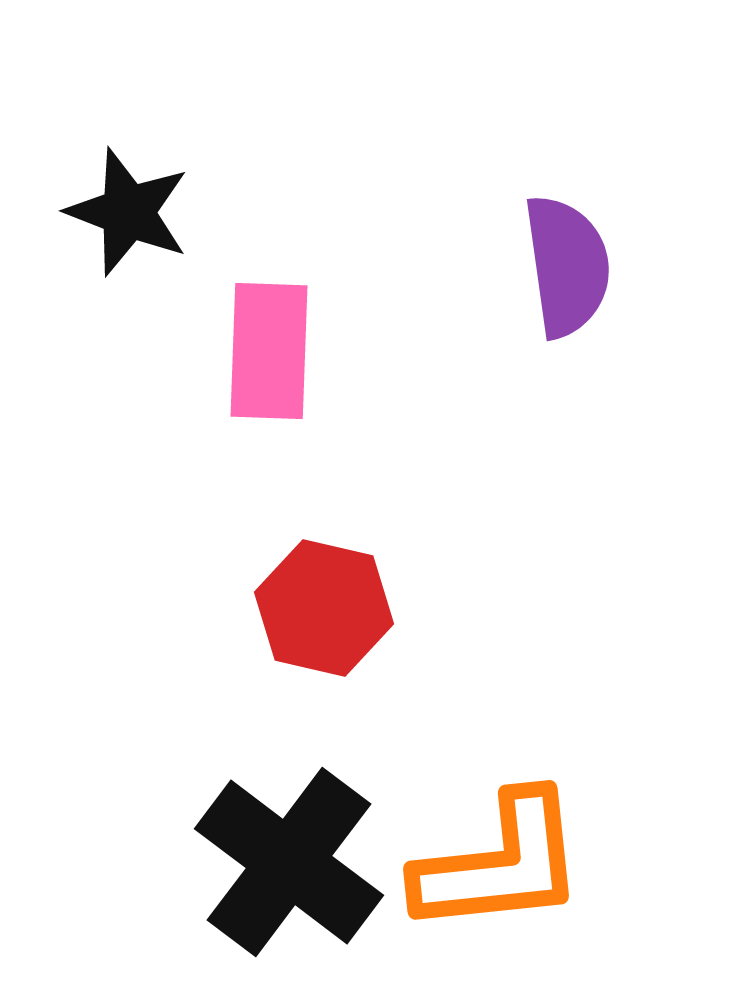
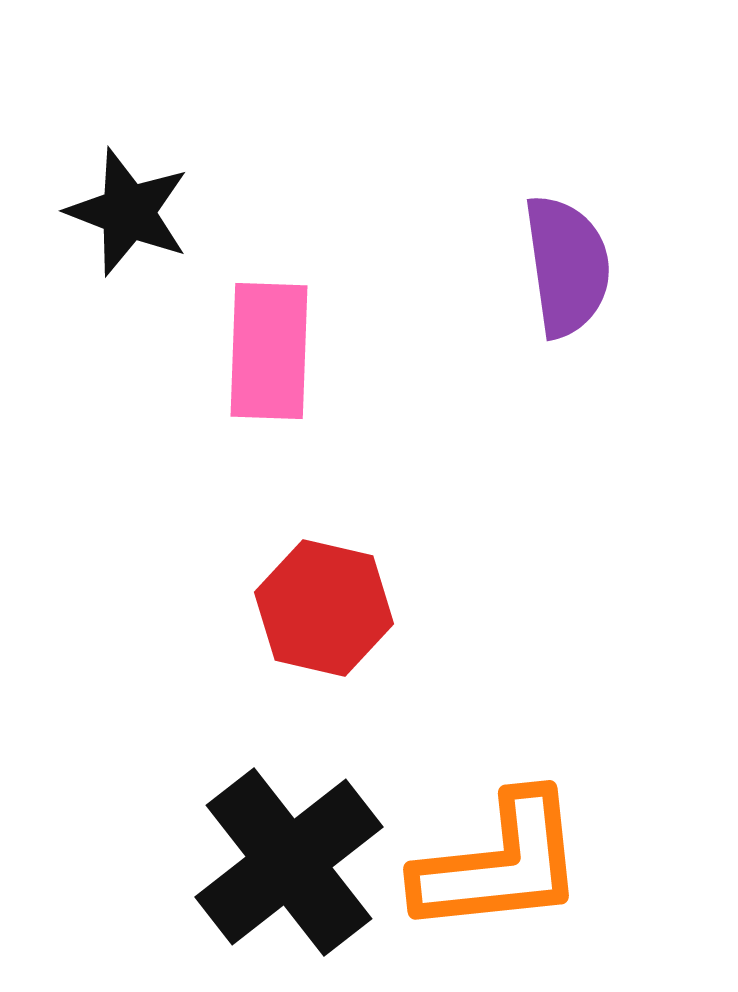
black cross: rotated 15 degrees clockwise
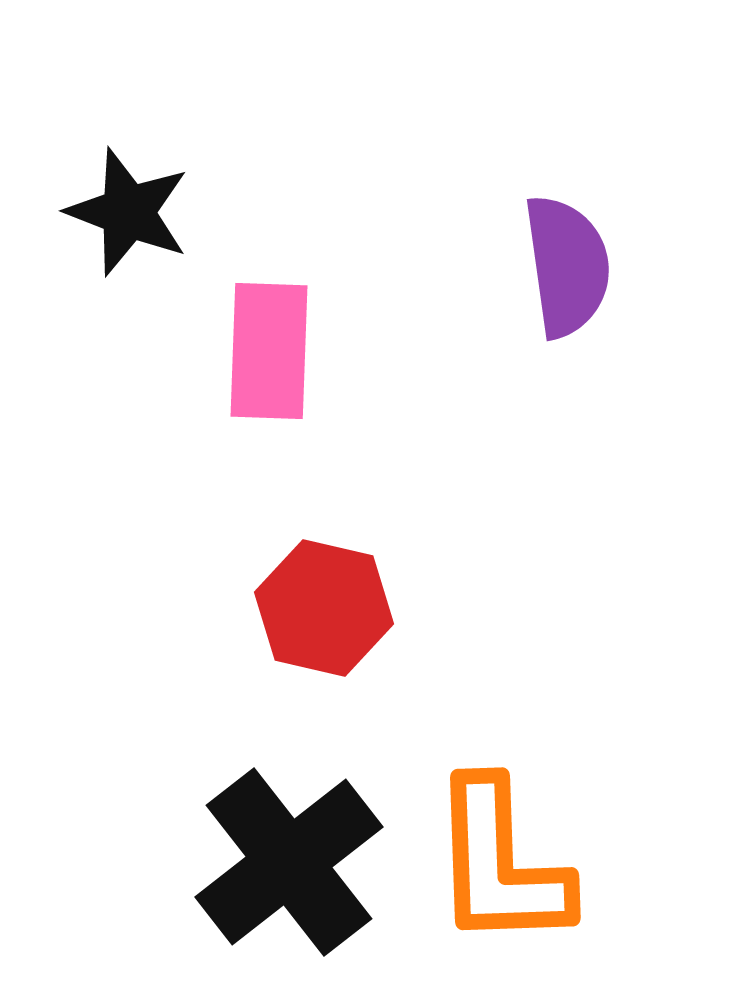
orange L-shape: rotated 94 degrees clockwise
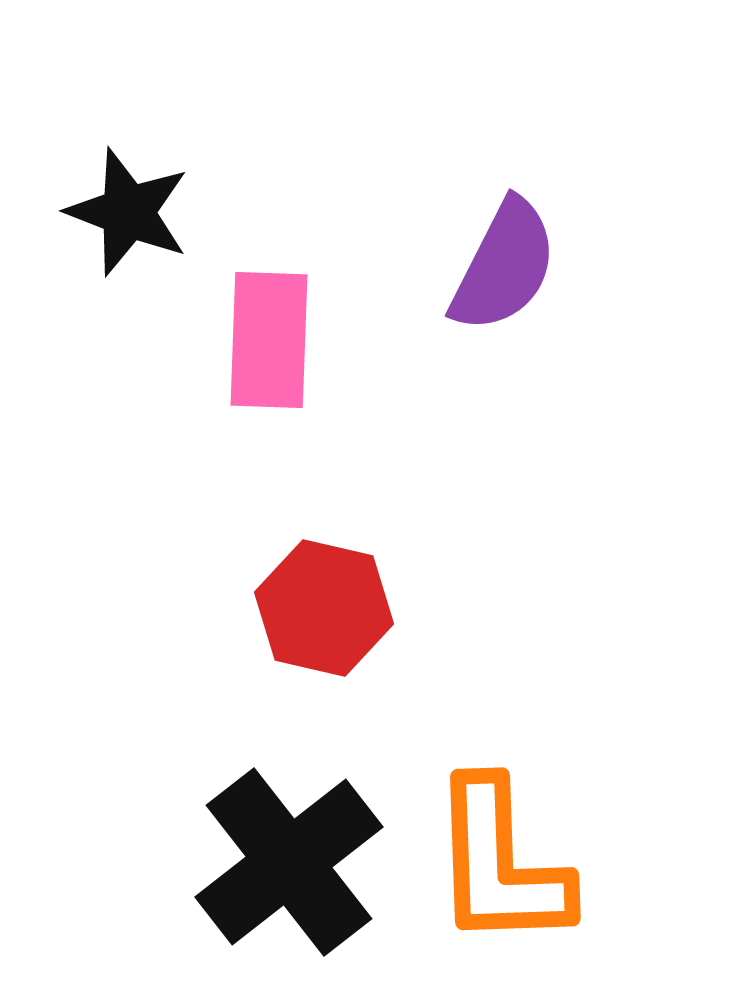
purple semicircle: moved 63 px left; rotated 35 degrees clockwise
pink rectangle: moved 11 px up
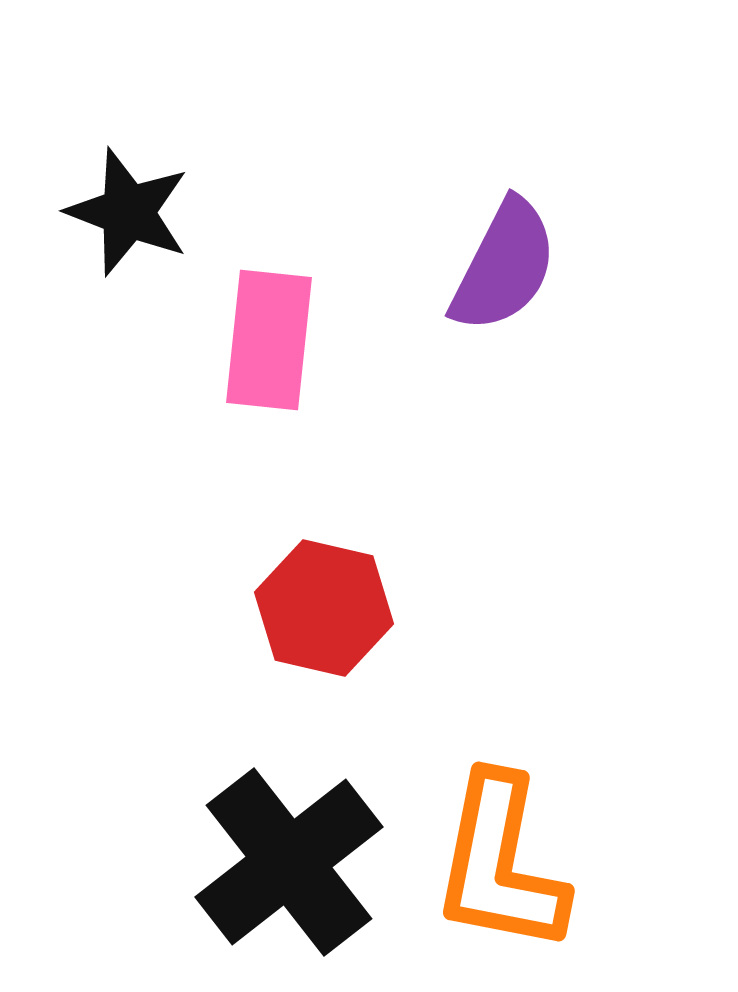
pink rectangle: rotated 4 degrees clockwise
orange L-shape: rotated 13 degrees clockwise
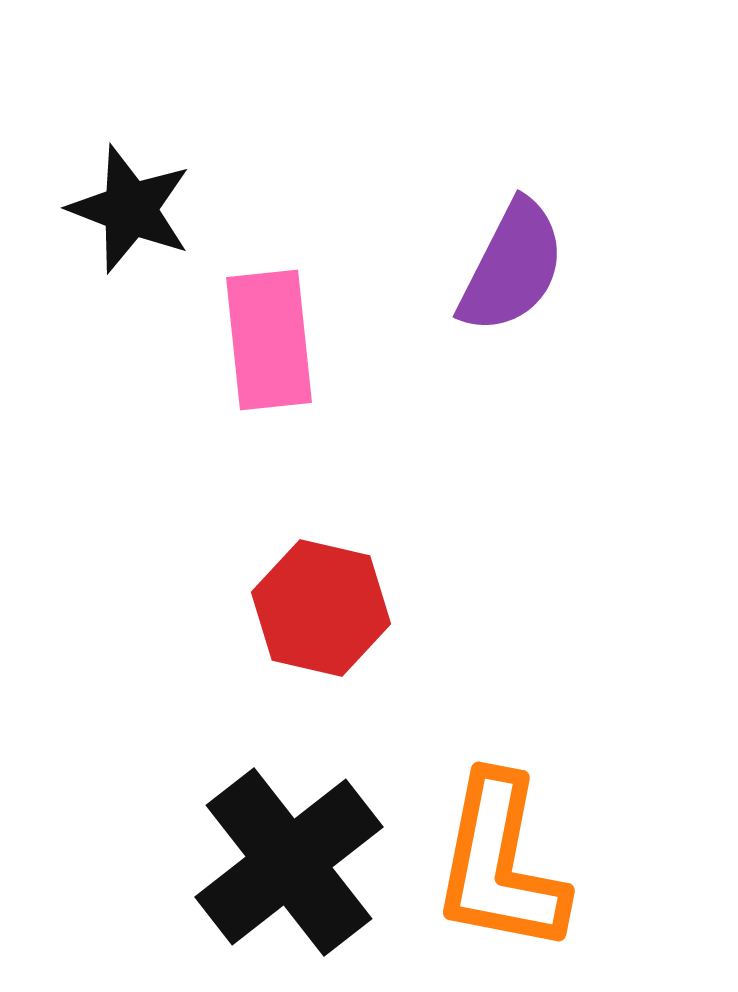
black star: moved 2 px right, 3 px up
purple semicircle: moved 8 px right, 1 px down
pink rectangle: rotated 12 degrees counterclockwise
red hexagon: moved 3 px left
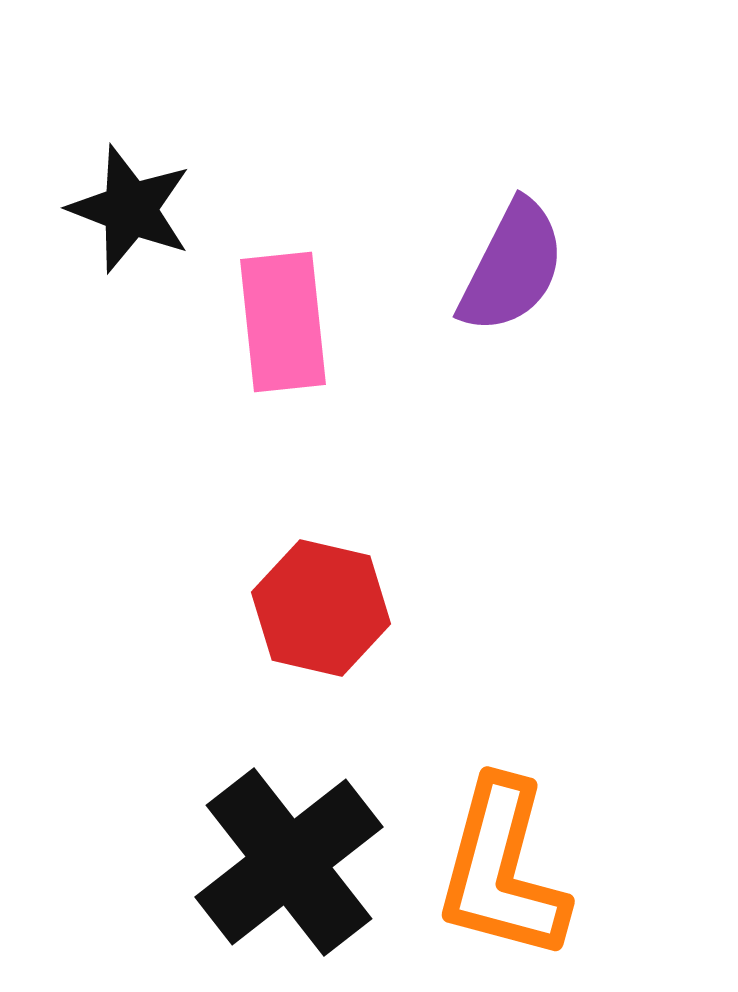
pink rectangle: moved 14 px right, 18 px up
orange L-shape: moved 2 px right, 6 px down; rotated 4 degrees clockwise
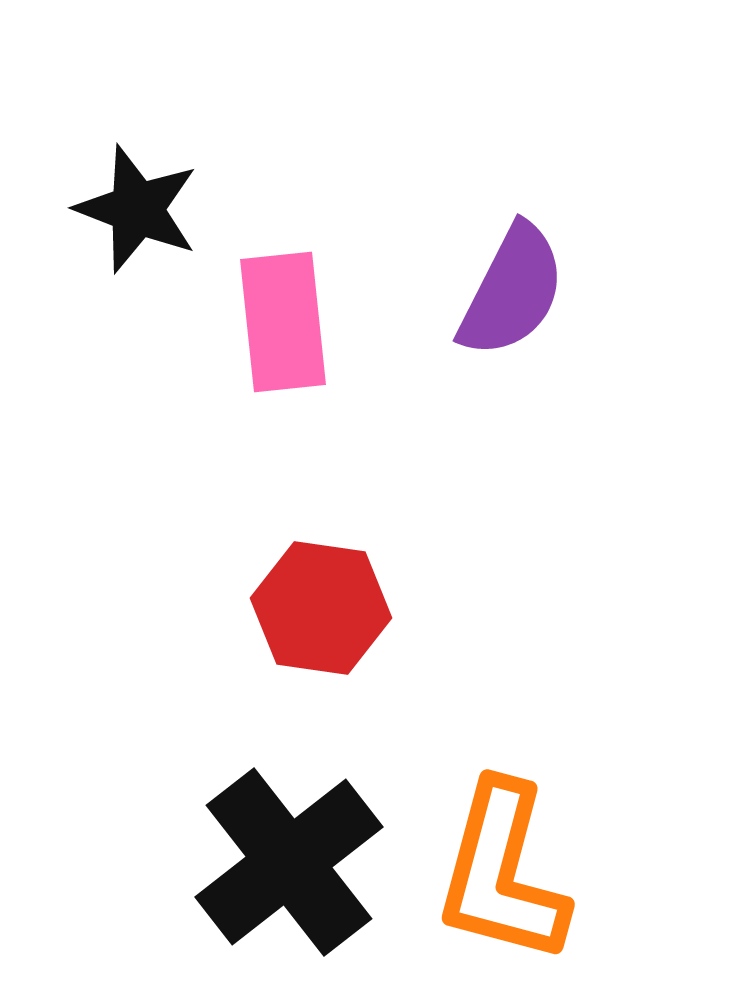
black star: moved 7 px right
purple semicircle: moved 24 px down
red hexagon: rotated 5 degrees counterclockwise
orange L-shape: moved 3 px down
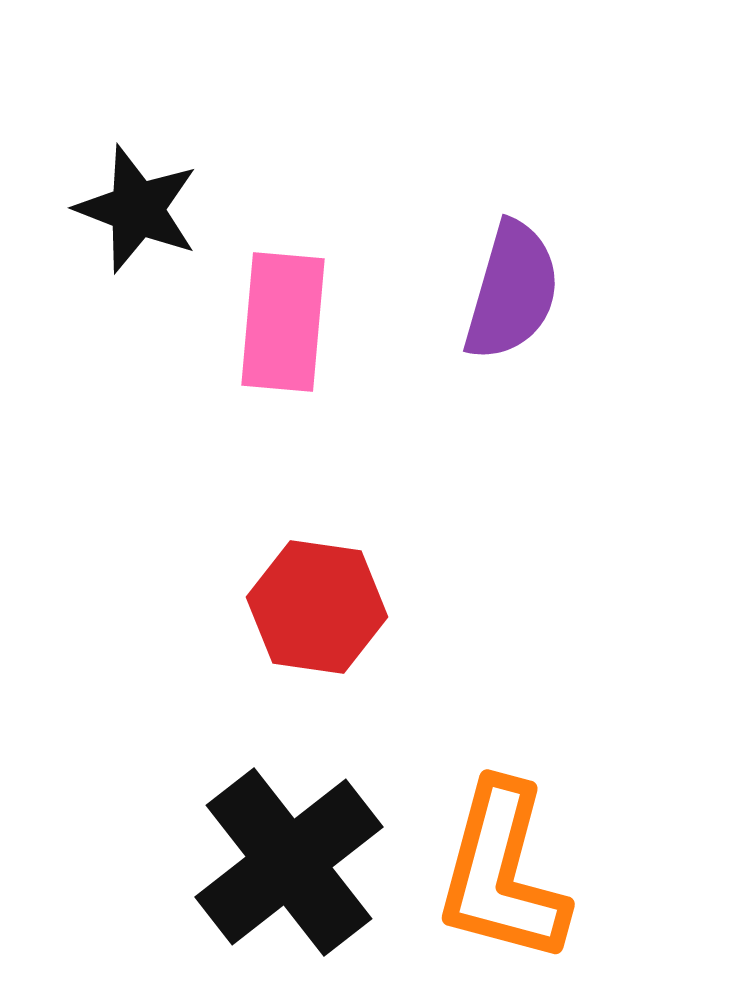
purple semicircle: rotated 11 degrees counterclockwise
pink rectangle: rotated 11 degrees clockwise
red hexagon: moved 4 px left, 1 px up
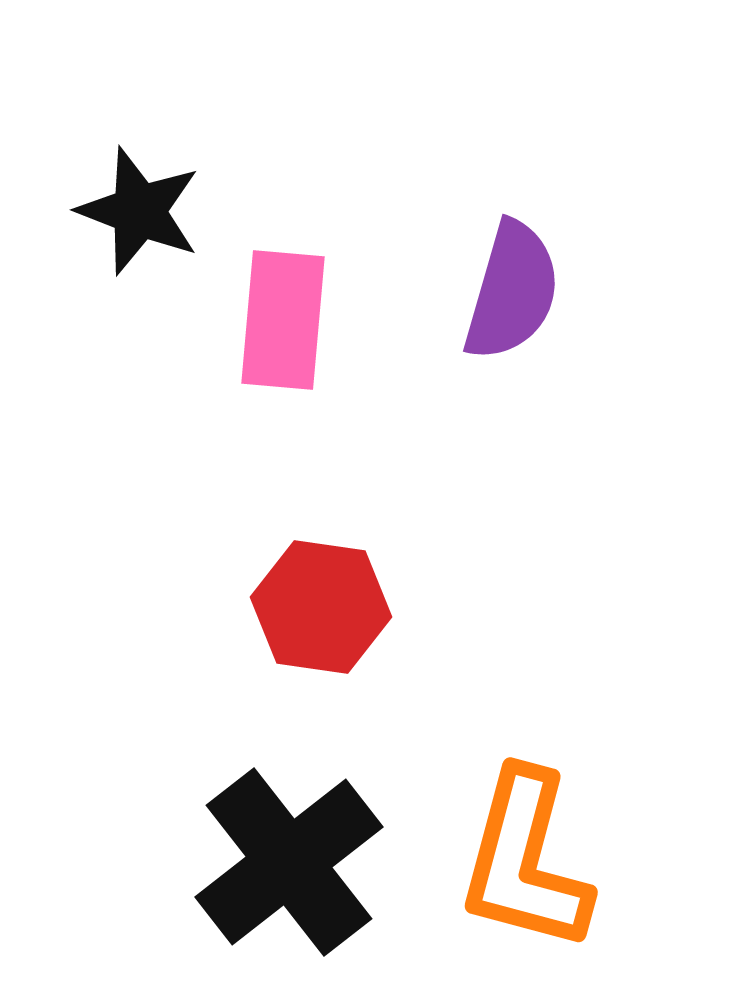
black star: moved 2 px right, 2 px down
pink rectangle: moved 2 px up
red hexagon: moved 4 px right
orange L-shape: moved 23 px right, 12 px up
